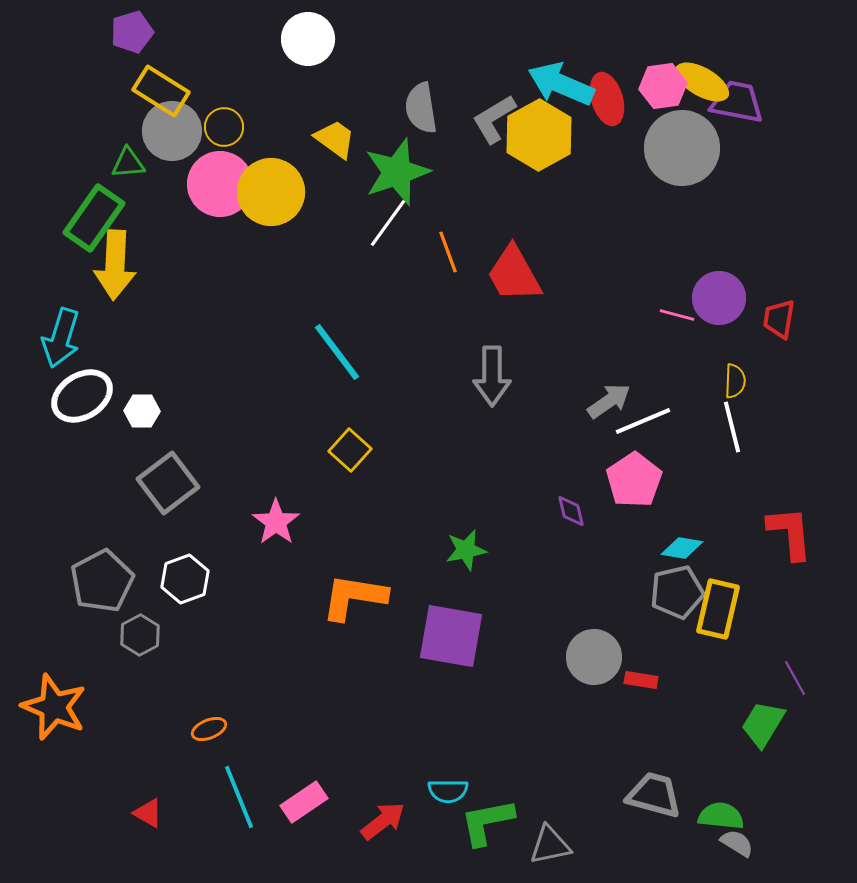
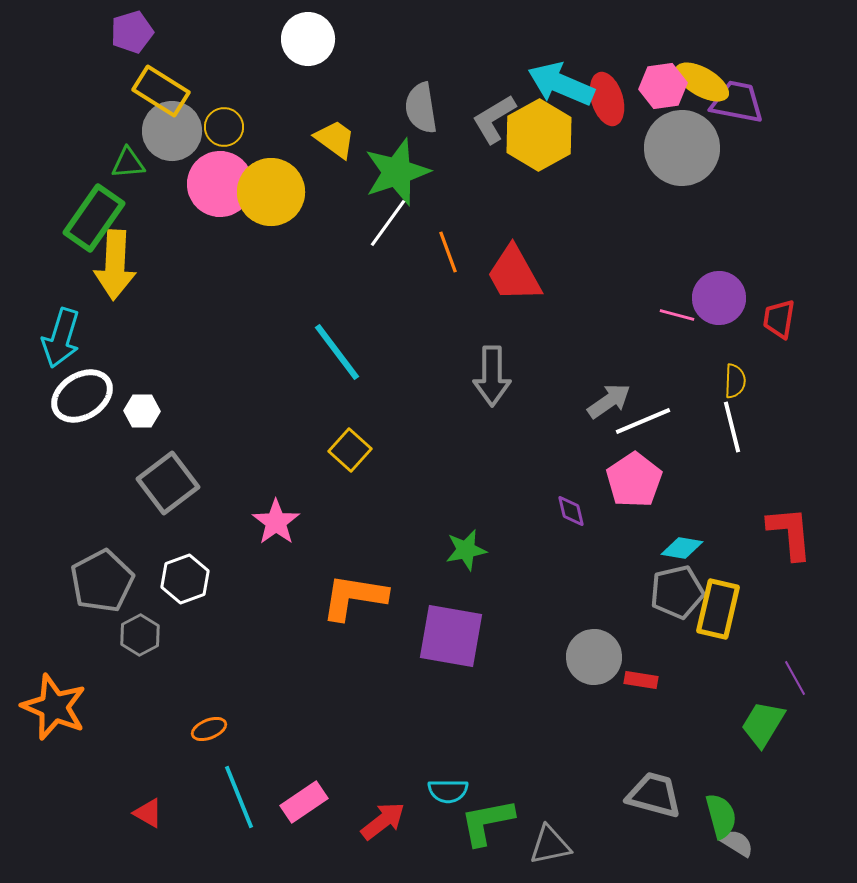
green semicircle at (721, 816): rotated 69 degrees clockwise
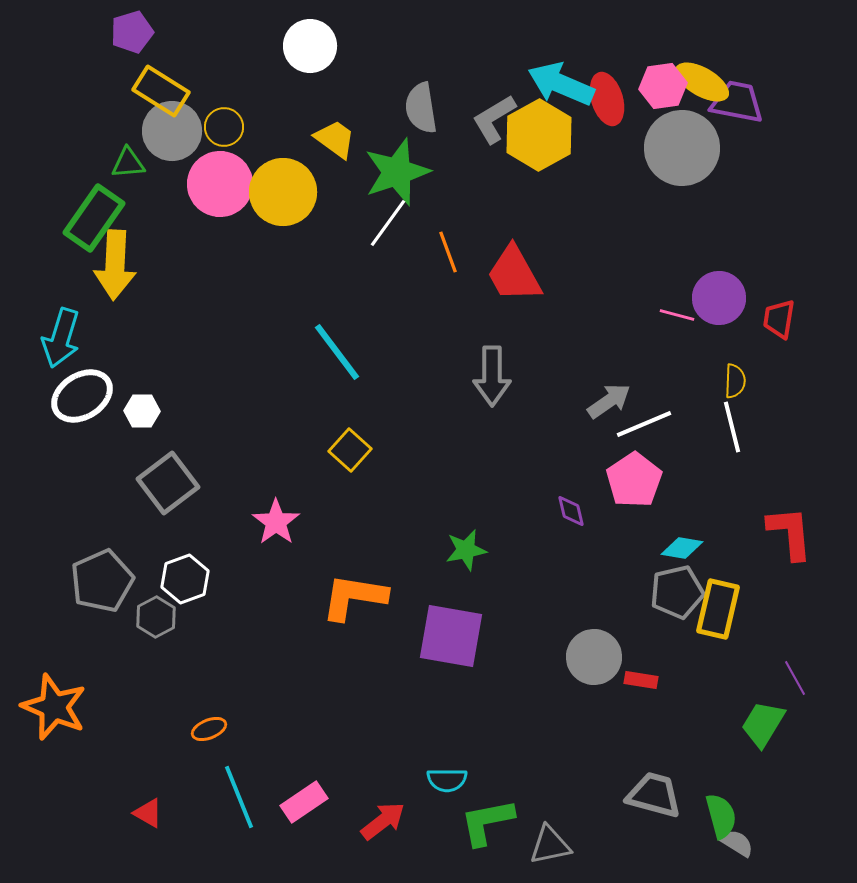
white circle at (308, 39): moved 2 px right, 7 px down
yellow circle at (271, 192): moved 12 px right
white line at (643, 421): moved 1 px right, 3 px down
gray pentagon at (102, 581): rotated 4 degrees clockwise
gray hexagon at (140, 635): moved 16 px right, 18 px up
cyan semicircle at (448, 791): moved 1 px left, 11 px up
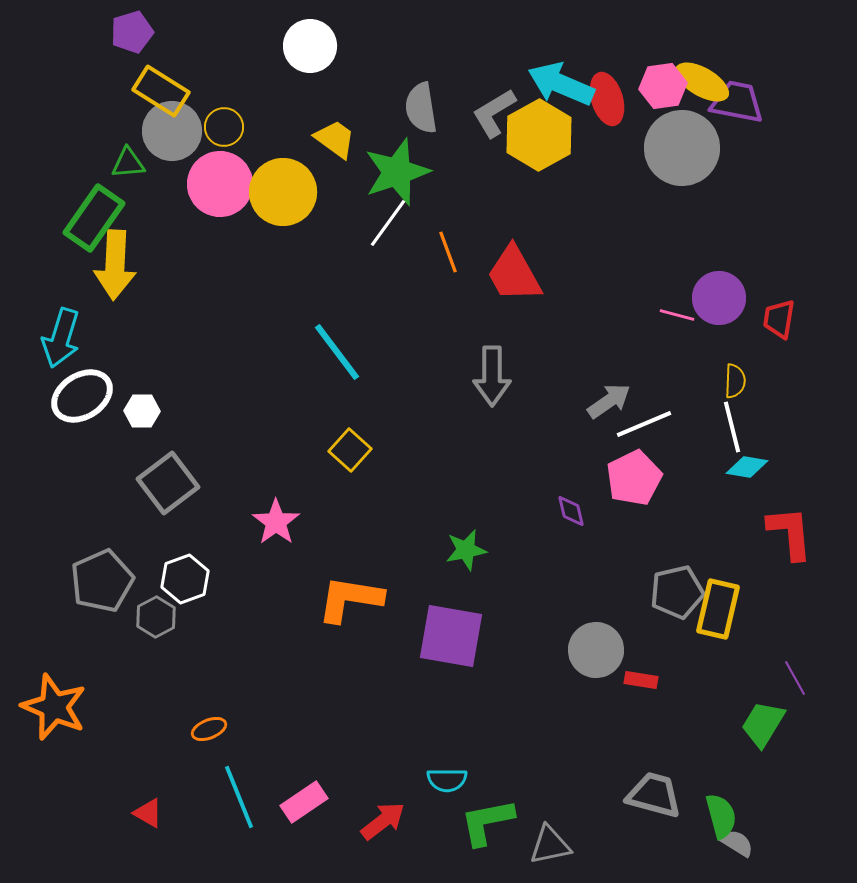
gray L-shape at (494, 119): moved 6 px up
pink pentagon at (634, 480): moved 2 px up; rotated 8 degrees clockwise
cyan diamond at (682, 548): moved 65 px right, 81 px up
orange L-shape at (354, 597): moved 4 px left, 2 px down
gray circle at (594, 657): moved 2 px right, 7 px up
